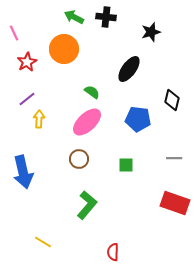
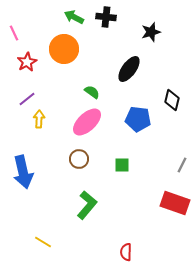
gray line: moved 8 px right, 7 px down; rotated 63 degrees counterclockwise
green square: moved 4 px left
red semicircle: moved 13 px right
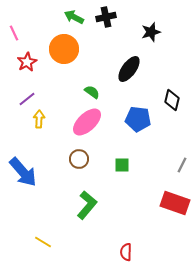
black cross: rotated 18 degrees counterclockwise
blue arrow: rotated 28 degrees counterclockwise
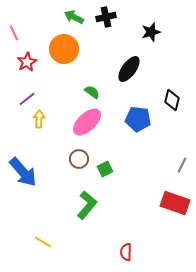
green square: moved 17 px left, 4 px down; rotated 28 degrees counterclockwise
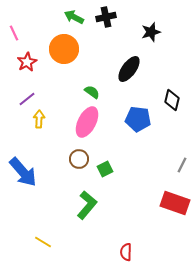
pink ellipse: rotated 20 degrees counterclockwise
